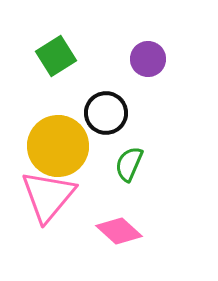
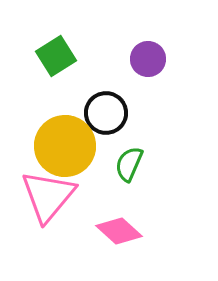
yellow circle: moved 7 px right
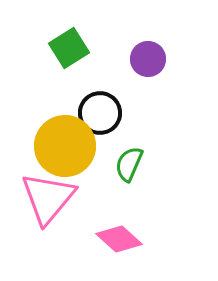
green square: moved 13 px right, 8 px up
black circle: moved 6 px left
pink triangle: moved 2 px down
pink diamond: moved 8 px down
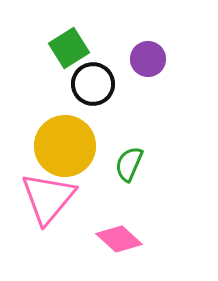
black circle: moved 7 px left, 29 px up
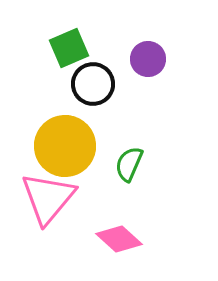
green square: rotated 9 degrees clockwise
